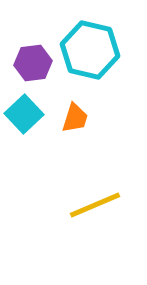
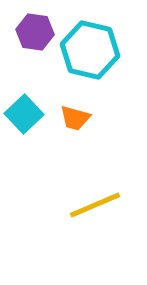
purple hexagon: moved 2 px right, 31 px up; rotated 15 degrees clockwise
orange trapezoid: rotated 88 degrees clockwise
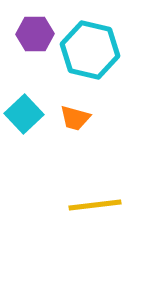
purple hexagon: moved 2 px down; rotated 9 degrees counterclockwise
yellow line: rotated 16 degrees clockwise
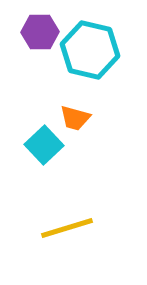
purple hexagon: moved 5 px right, 2 px up
cyan square: moved 20 px right, 31 px down
yellow line: moved 28 px left, 23 px down; rotated 10 degrees counterclockwise
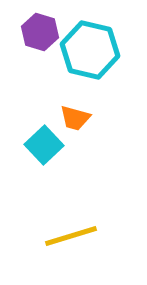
purple hexagon: rotated 18 degrees clockwise
yellow line: moved 4 px right, 8 px down
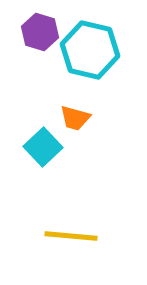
cyan square: moved 1 px left, 2 px down
yellow line: rotated 22 degrees clockwise
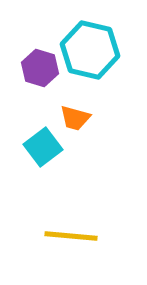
purple hexagon: moved 36 px down
cyan square: rotated 6 degrees clockwise
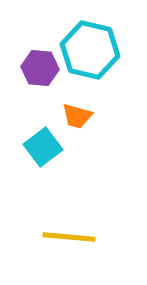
purple hexagon: rotated 12 degrees counterclockwise
orange trapezoid: moved 2 px right, 2 px up
yellow line: moved 2 px left, 1 px down
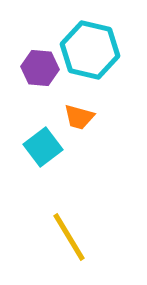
orange trapezoid: moved 2 px right, 1 px down
yellow line: rotated 54 degrees clockwise
